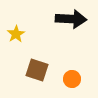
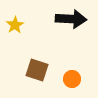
yellow star: moved 1 px left, 9 px up
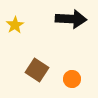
brown square: rotated 15 degrees clockwise
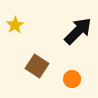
black arrow: moved 7 px right, 12 px down; rotated 48 degrees counterclockwise
brown square: moved 4 px up
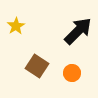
yellow star: moved 1 px right, 1 px down
orange circle: moved 6 px up
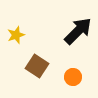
yellow star: moved 9 px down; rotated 12 degrees clockwise
orange circle: moved 1 px right, 4 px down
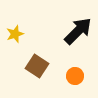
yellow star: moved 1 px left, 1 px up
orange circle: moved 2 px right, 1 px up
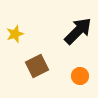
brown square: rotated 30 degrees clockwise
orange circle: moved 5 px right
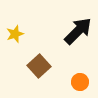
brown square: moved 2 px right; rotated 15 degrees counterclockwise
orange circle: moved 6 px down
